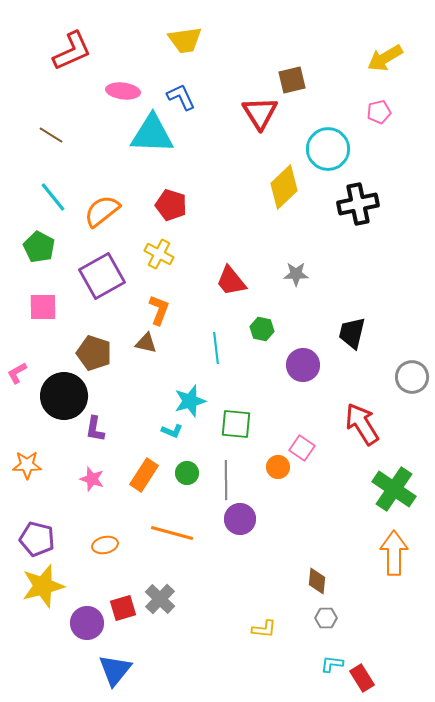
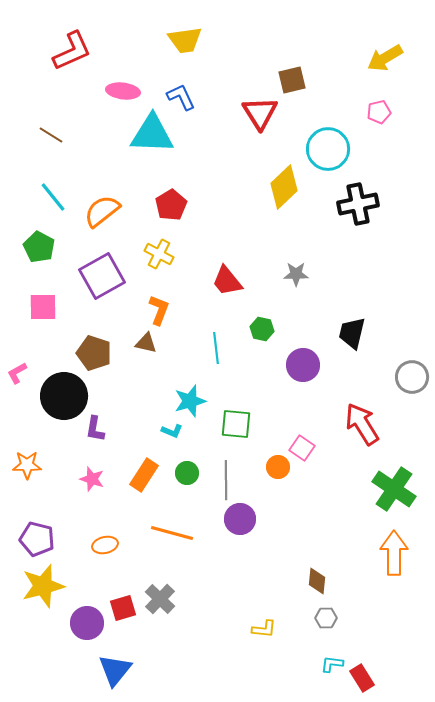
red pentagon at (171, 205): rotated 24 degrees clockwise
red trapezoid at (231, 281): moved 4 px left
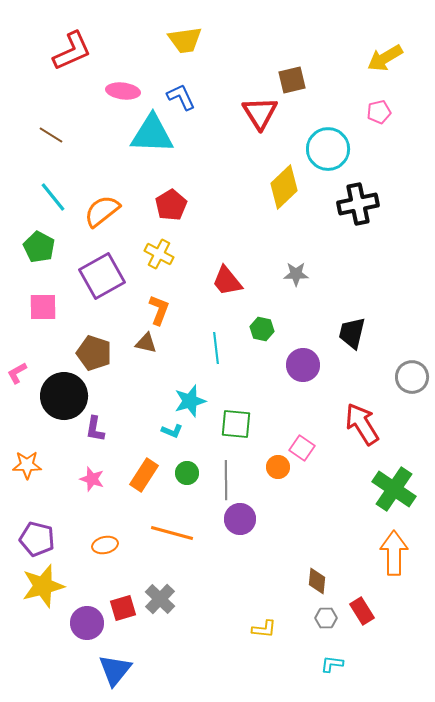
red rectangle at (362, 678): moved 67 px up
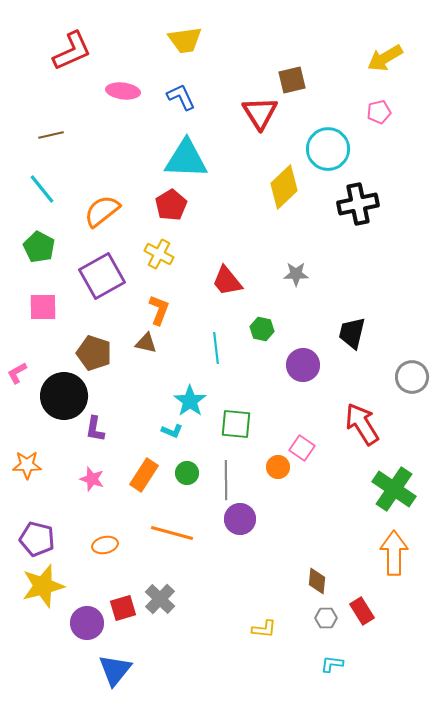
cyan triangle at (152, 134): moved 34 px right, 25 px down
brown line at (51, 135): rotated 45 degrees counterclockwise
cyan line at (53, 197): moved 11 px left, 8 px up
cyan star at (190, 401): rotated 20 degrees counterclockwise
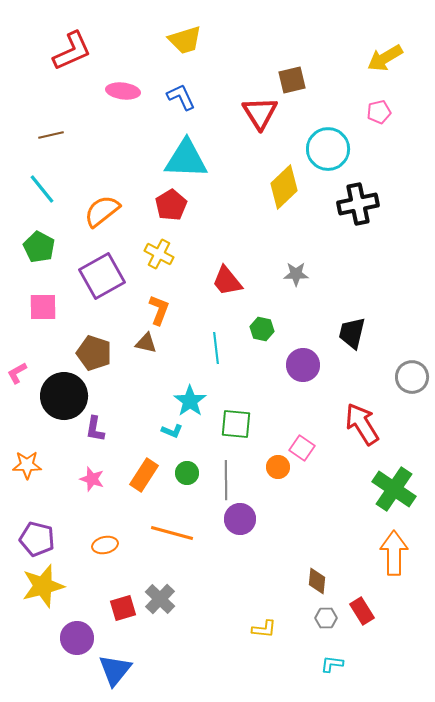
yellow trapezoid at (185, 40): rotated 9 degrees counterclockwise
purple circle at (87, 623): moved 10 px left, 15 px down
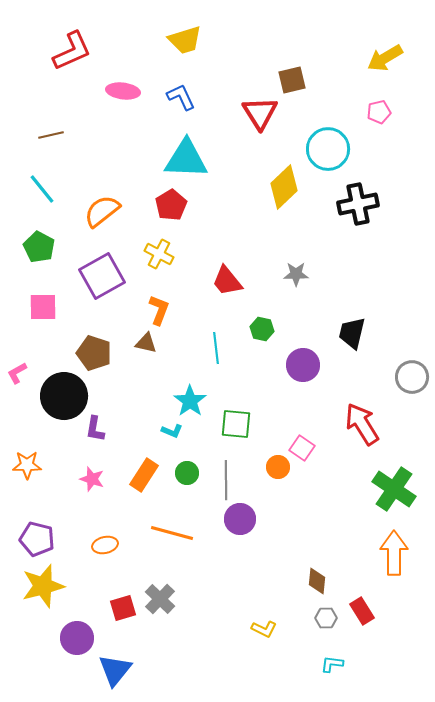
yellow L-shape at (264, 629): rotated 20 degrees clockwise
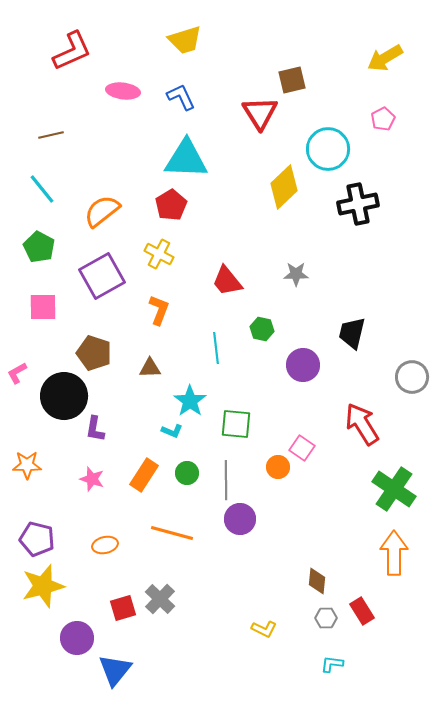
pink pentagon at (379, 112): moved 4 px right, 7 px down; rotated 15 degrees counterclockwise
brown triangle at (146, 343): moved 4 px right, 25 px down; rotated 15 degrees counterclockwise
